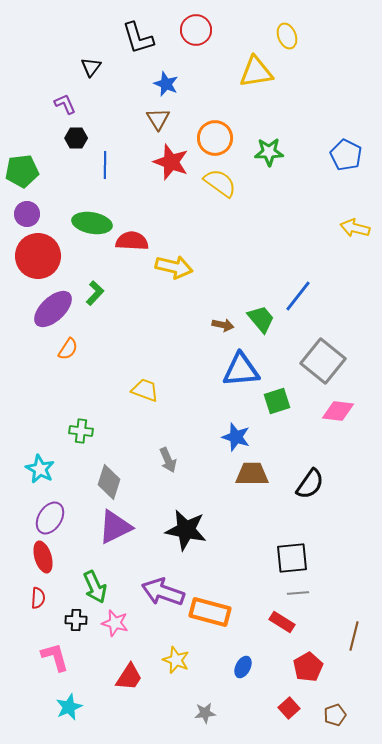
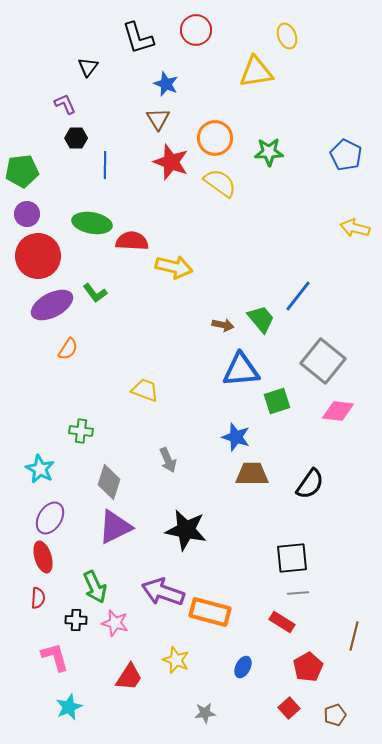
black triangle at (91, 67): moved 3 px left
green L-shape at (95, 293): rotated 100 degrees clockwise
purple ellipse at (53, 309): moved 1 px left, 4 px up; rotated 15 degrees clockwise
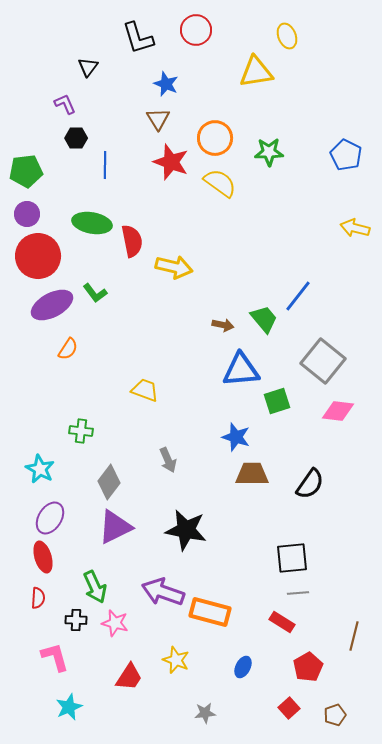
green pentagon at (22, 171): moved 4 px right
red semicircle at (132, 241): rotated 76 degrees clockwise
green trapezoid at (261, 319): moved 3 px right
gray diamond at (109, 482): rotated 20 degrees clockwise
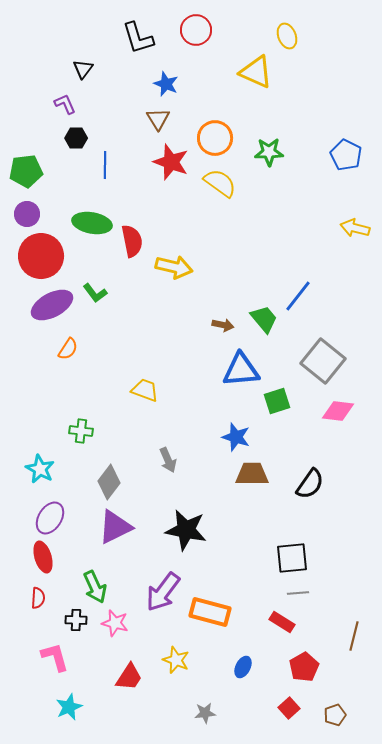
black triangle at (88, 67): moved 5 px left, 2 px down
yellow triangle at (256, 72): rotated 33 degrees clockwise
red circle at (38, 256): moved 3 px right
purple arrow at (163, 592): rotated 72 degrees counterclockwise
red pentagon at (308, 667): moved 4 px left
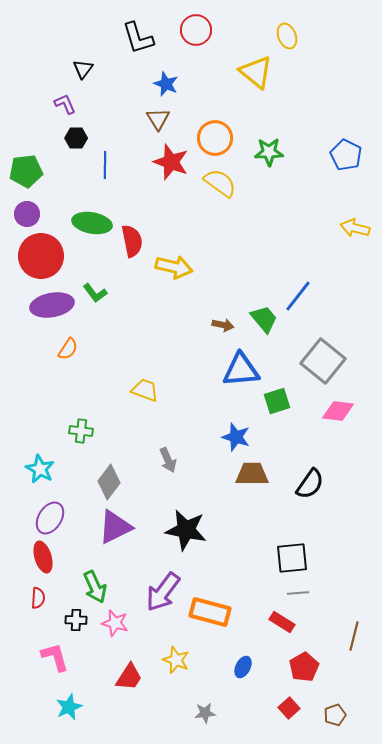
yellow triangle at (256, 72): rotated 15 degrees clockwise
purple ellipse at (52, 305): rotated 18 degrees clockwise
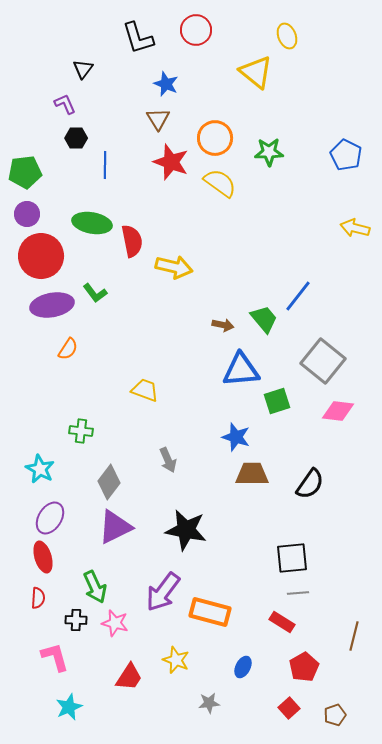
green pentagon at (26, 171): moved 1 px left, 1 px down
gray star at (205, 713): moved 4 px right, 10 px up
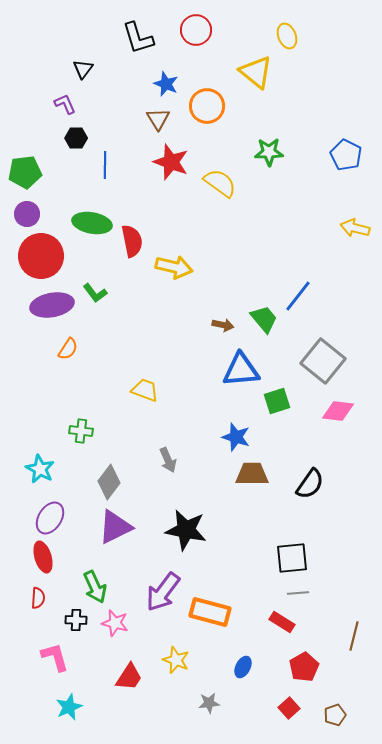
orange circle at (215, 138): moved 8 px left, 32 px up
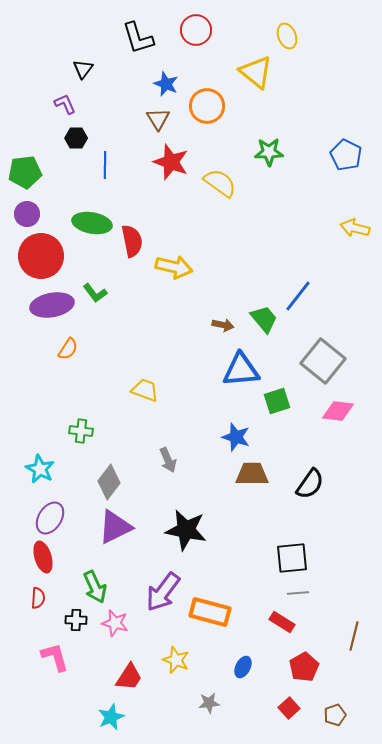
cyan star at (69, 707): moved 42 px right, 10 px down
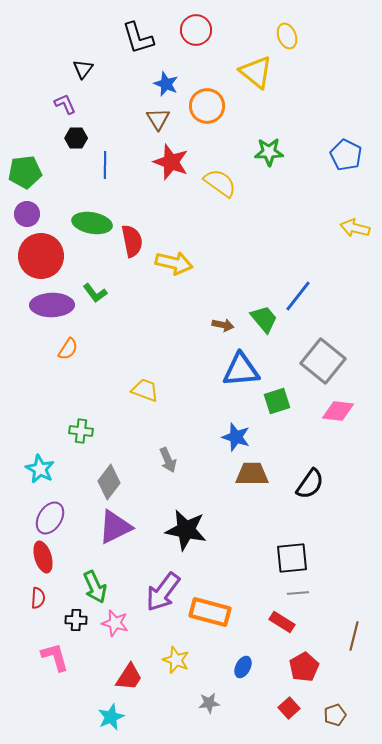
yellow arrow at (174, 267): moved 4 px up
purple ellipse at (52, 305): rotated 9 degrees clockwise
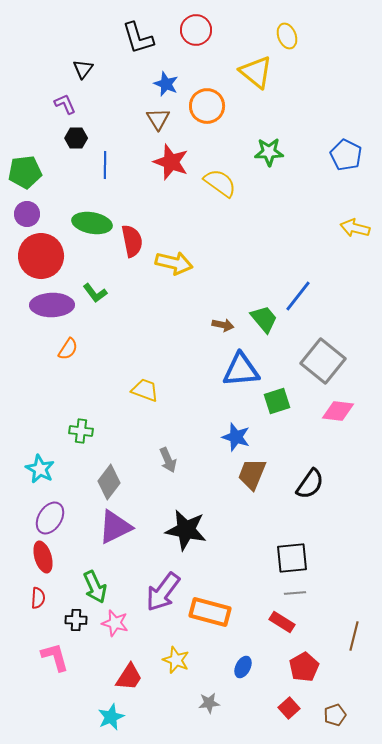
brown trapezoid at (252, 474): rotated 68 degrees counterclockwise
gray line at (298, 593): moved 3 px left
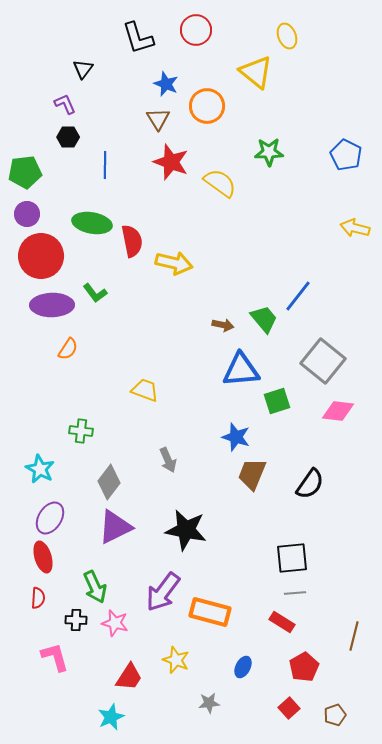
black hexagon at (76, 138): moved 8 px left, 1 px up
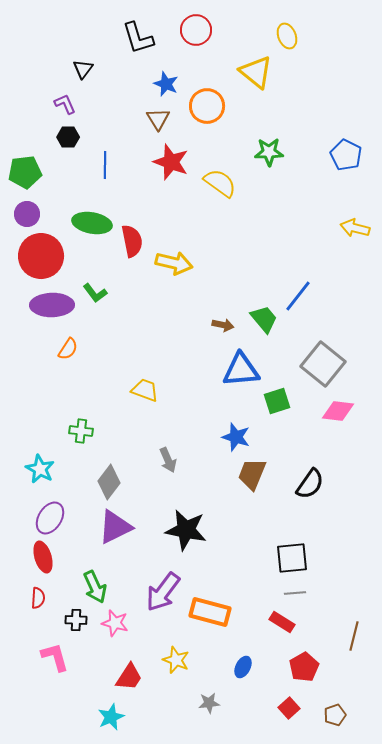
gray square at (323, 361): moved 3 px down
